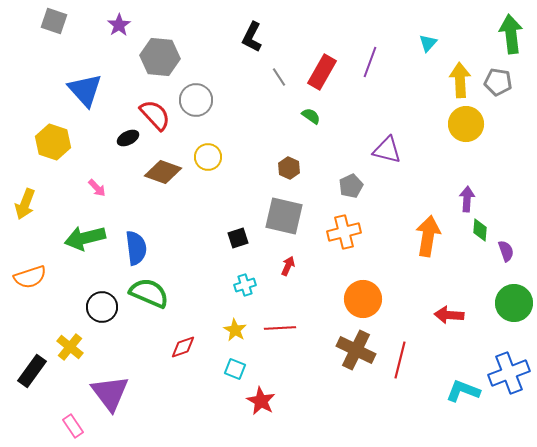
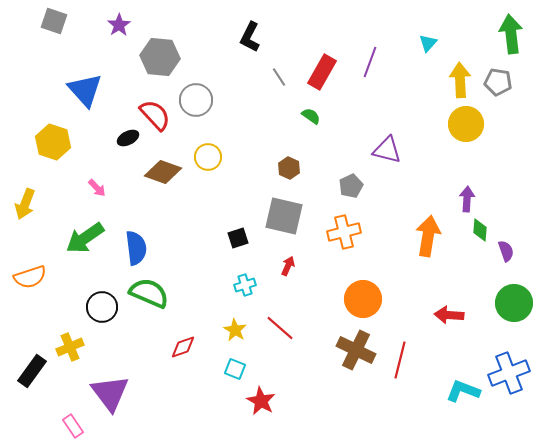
black L-shape at (252, 37): moved 2 px left
green arrow at (85, 238): rotated 21 degrees counterclockwise
red line at (280, 328): rotated 44 degrees clockwise
yellow cross at (70, 347): rotated 28 degrees clockwise
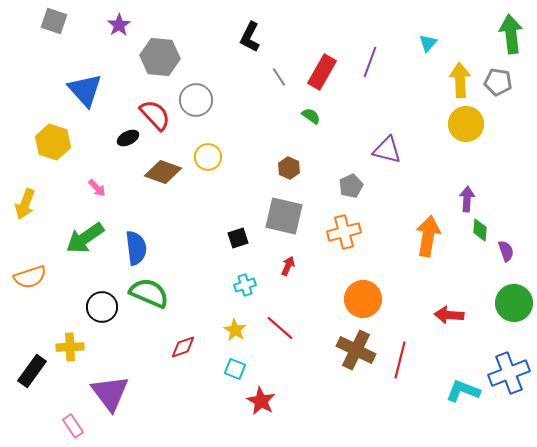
yellow cross at (70, 347): rotated 20 degrees clockwise
